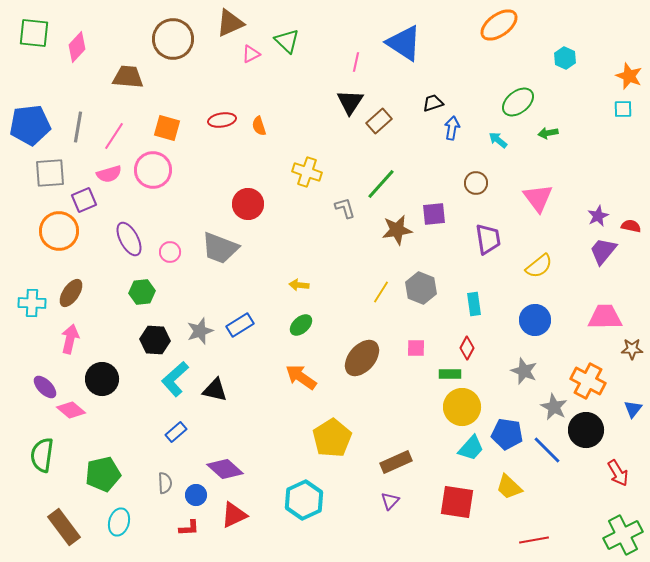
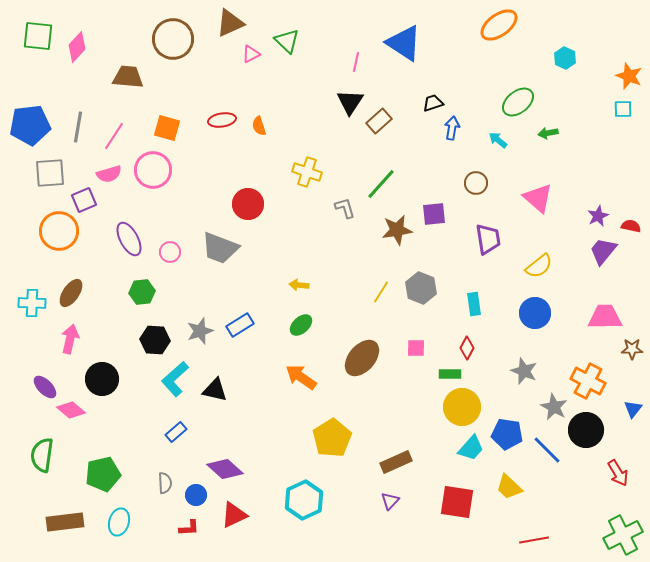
green square at (34, 33): moved 4 px right, 3 px down
pink triangle at (538, 198): rotated 12 degrees counterclockwise
blue circle at (535, 320): moved 7 px up
brown rectangle at (64, 527): moved 1 px right, 5 px up; rotated 60 degrees counterclockwise
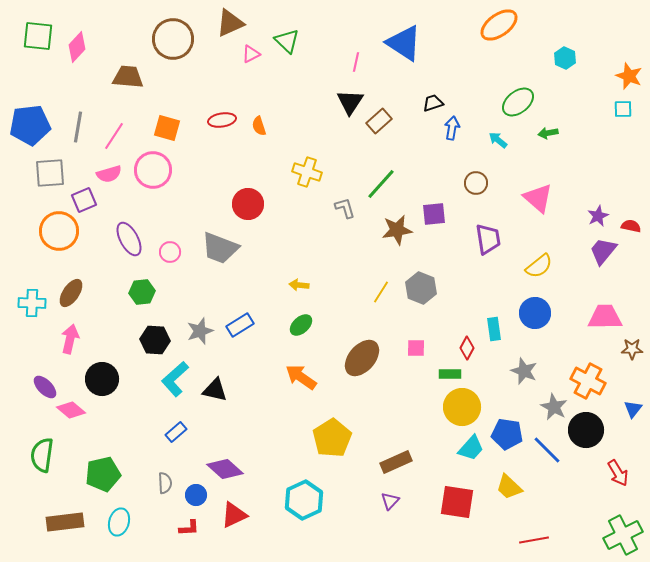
cyan rectangle at (474, 304): moved 20 px right, 25 px down
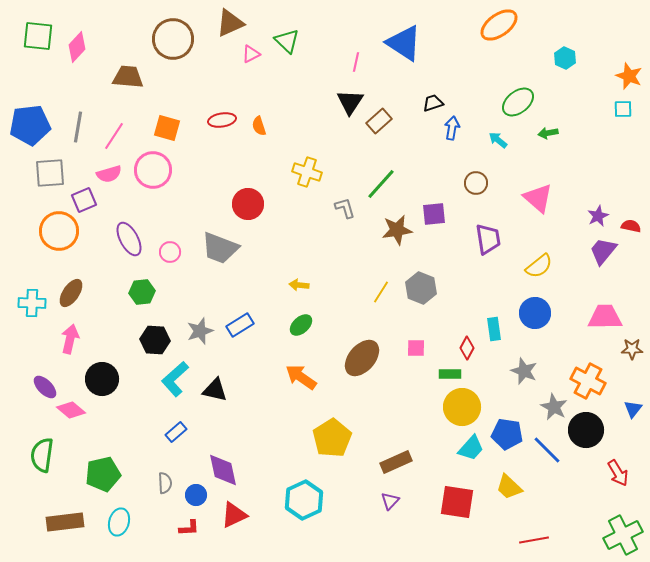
purple diamond at (225, 469): moved 2 px left, 1 px down; rotated 36 degrees clockwise
